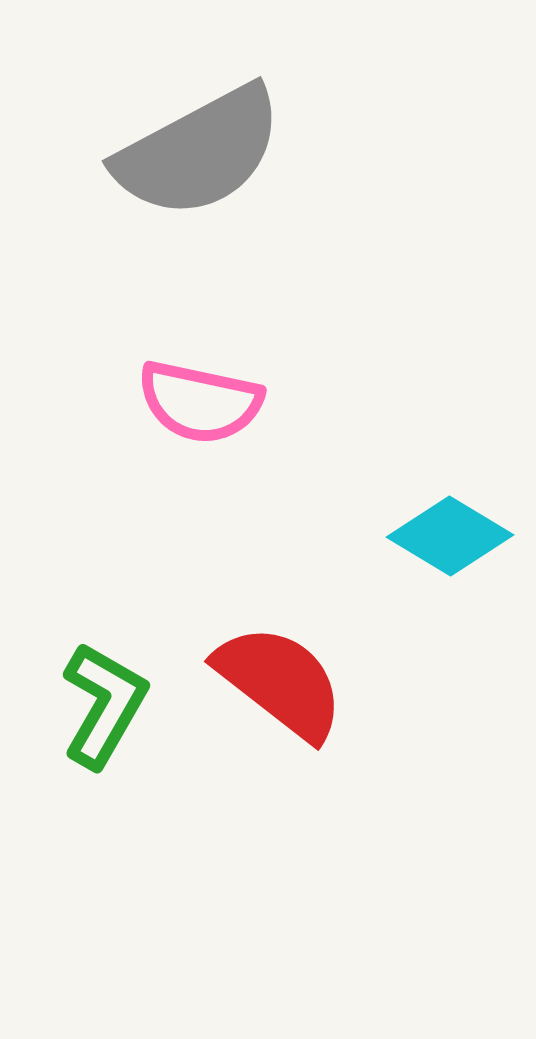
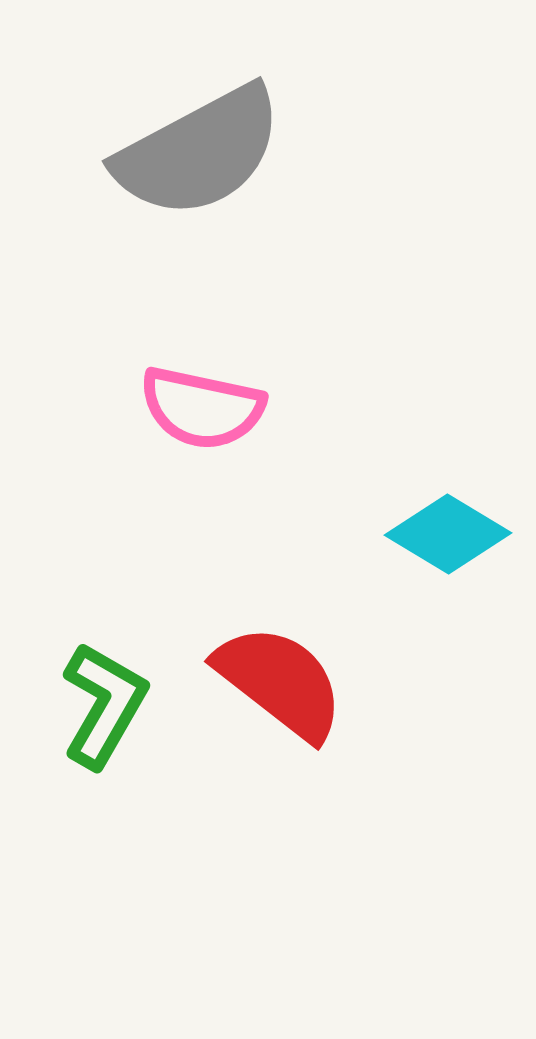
pink semicircle: moved 2 px right, 6 px down
cyan diamond: moved 2 px left, 2 px up
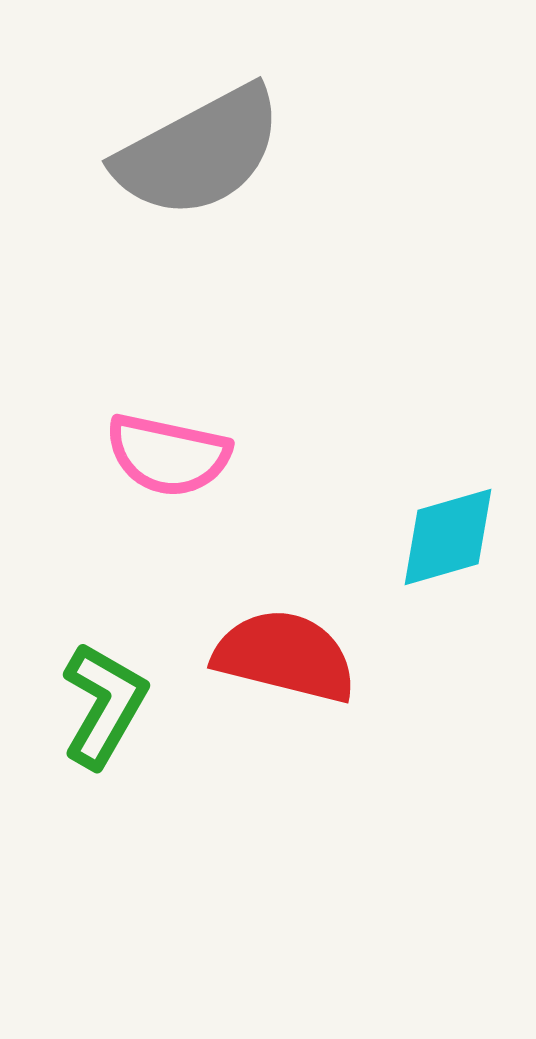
pink semicircle: moved 34 px left, 47 px down
cyan diamond: moved 3 px down; rotated 47 degrees counterclockwise
red semicircle: moved 5 px right, 26 px up; rotated 24 degrees counterclockwise
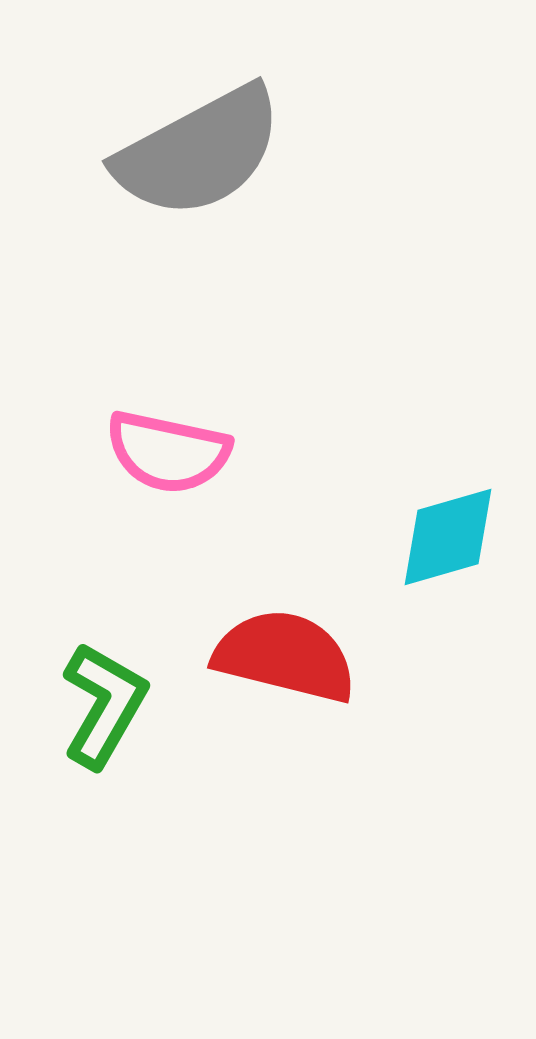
pink semicircle: moved 3 px up
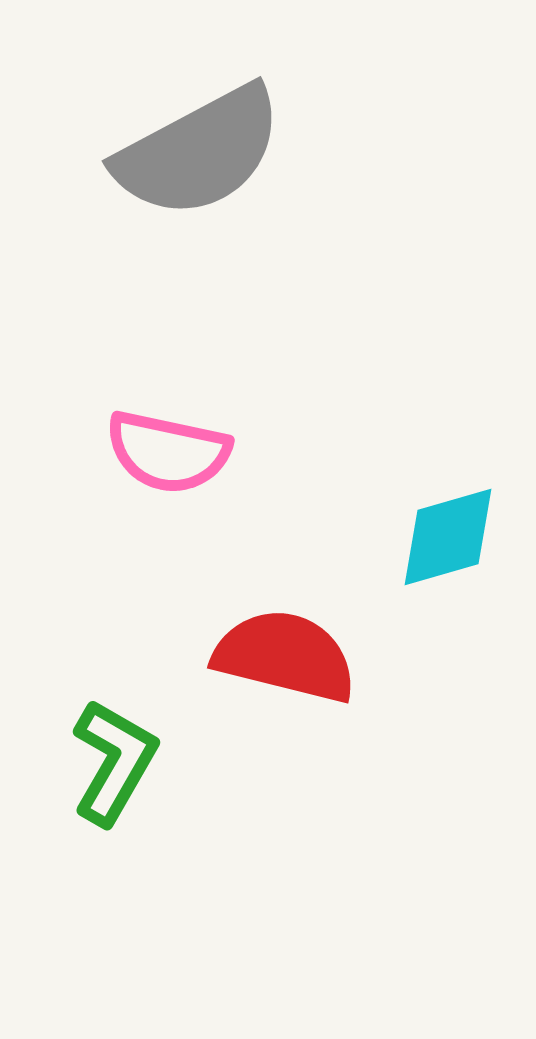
green L-shape: moved 10 px right, 57 px down
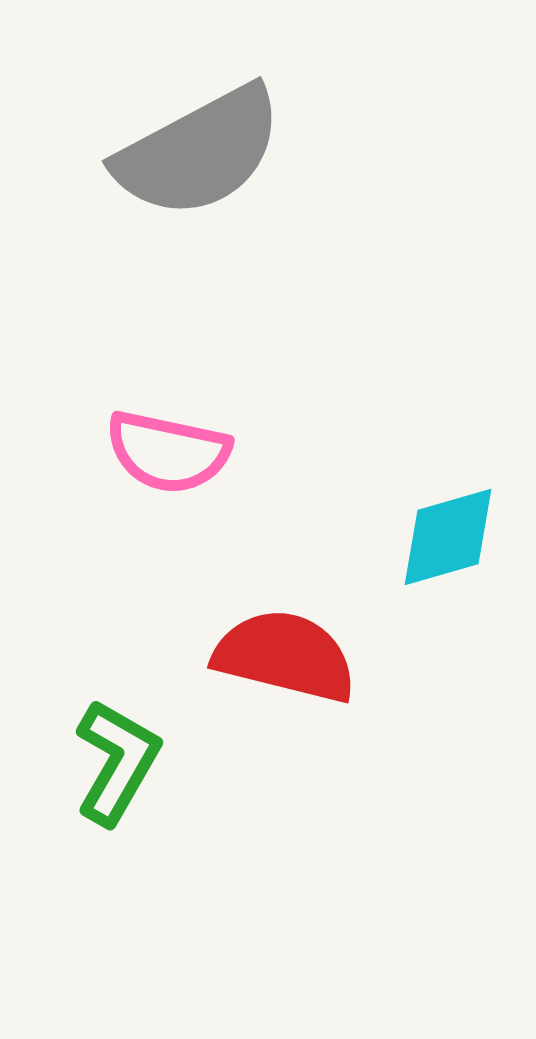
green L-shape: moved 3 px right
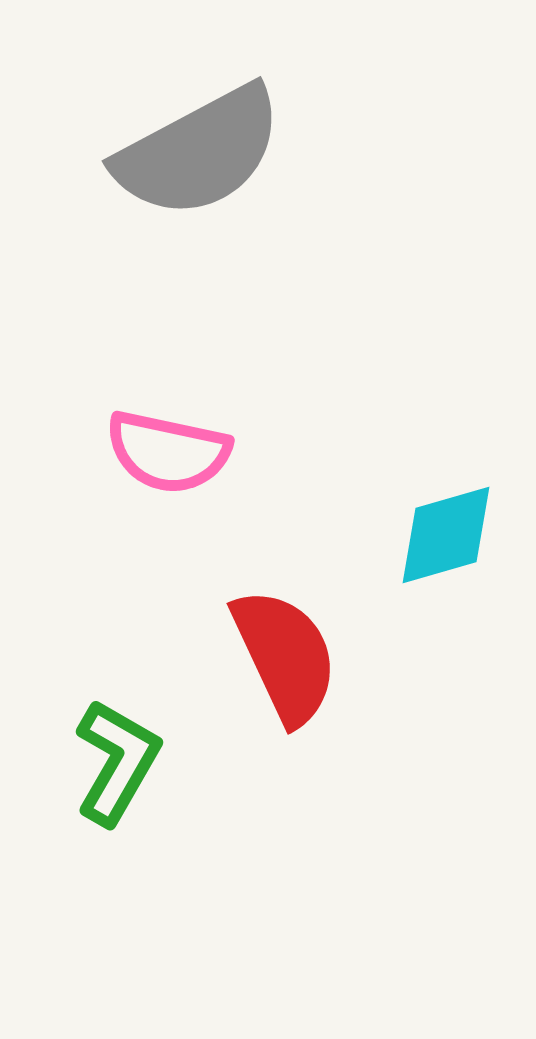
cyan diamond: moved 2 px left, 2 px up
red semicircle: rotated 51 degrees clockwise
